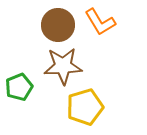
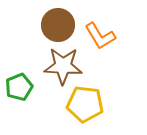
orange L-shape: moved 14 px down
brown star: rotated 6 degrees clockwise
yellow pentagon: moved 3 px up; rotated 24 degrees clockwise
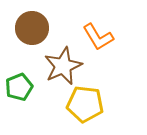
brown circle: moved 26 px left, 3 px down
orange L-shape: moved 2 px left, 1 px down
brown star: rotated 27 degrees counterclockwise
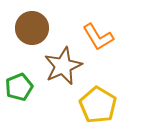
yellow pentagon: moved 13 px right, 1 px down; rotated 24 degrees clockwise
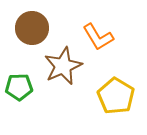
green pentagon: rotated 20 degrees clockwise
yellow pentagon: moved 18 px right, 9 px up
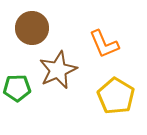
orange L-shape: moved 6 px right, 7 px down; rotated 8 degrees clockwise
brown star: moved 5 px left, 4 px down
green pentagon: moved 2 px left, 1 px down
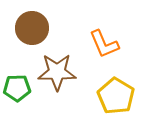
brown star: moved 1 px left, 2 px down; rotated 24 degrees clockwise
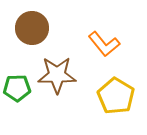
orange L-shape: rotated 16 degrees counterclockwise
brown star: moved 3 px down
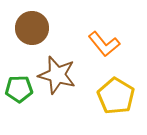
brown star: rotated 15 degrees clockwise
green pentagon: moved 2 px right, 1 px down
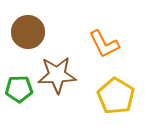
brown circle: moved 4 px left, 4 px down
orange L-shape: rotated 12 degrees clockwise
brown star: rotated 18 degrees counterclockwise
